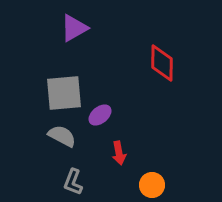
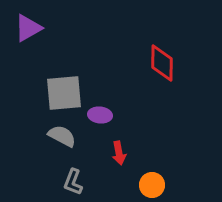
purple triangle: moved 46 px left
purple ellipse: rotated 45 degrees clockwise
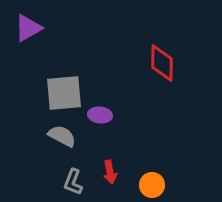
red arrow: moved 9 px left, 19 px down
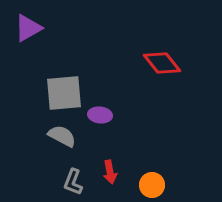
red diamond: rotated 39 degrees counterclockwise
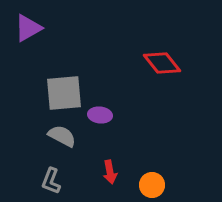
gray L-shape: moved 22 px left, 1 px up
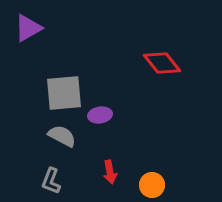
purple ellipse: rotated 15 degrees counterclockwise
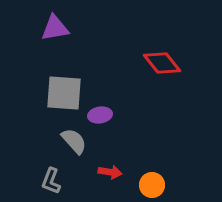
purple triangle: moved 27 px right; rotated 20 degrees clockwise
gray square: rotated 9 degrees clockwise
gray semicircle: moved 12 px right, 5 px down; rotated 20 degrees clockwise
red arrow: rotated 70 degrees counterclockwise
